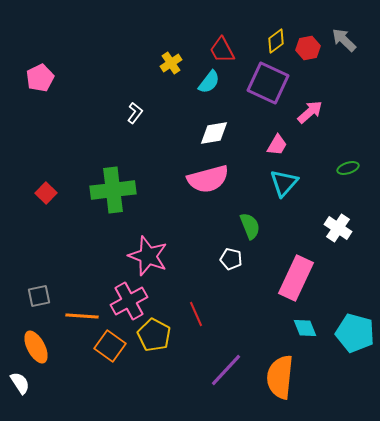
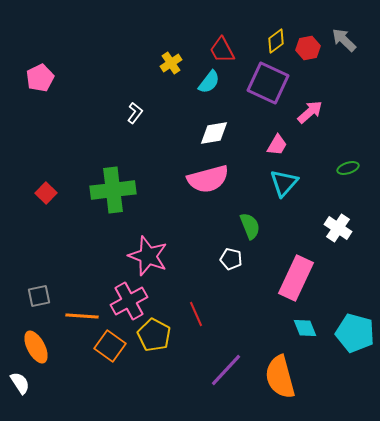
orange semicircle: rotated 21 degrees counterclockwise
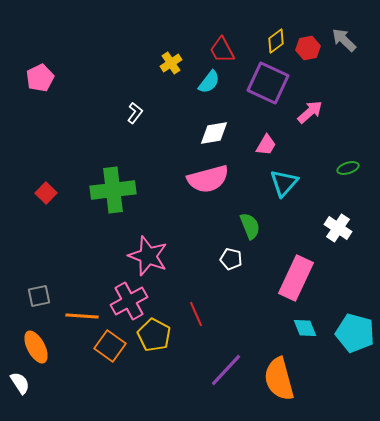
pink trapezoid: moved 11 px left
orange semicircle: moved 1 px left, 2 px down
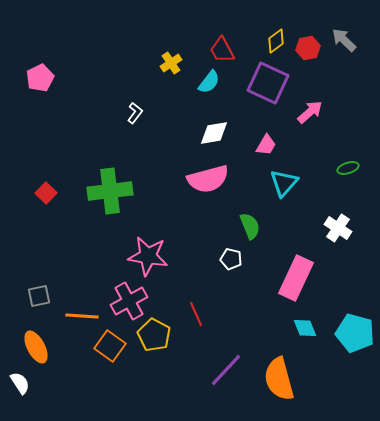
green cross: moved 3 px left, 1 px down
pink star: rotated 12 degrees counterclockwise
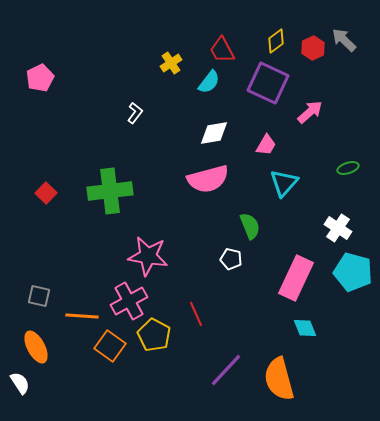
red hexagon: moved 5 px right; rotated 15 degrees counterclockwise
gray square: rotated 25 degrees clockwise
cyan pentagon: moved 2 px left, 61 px up
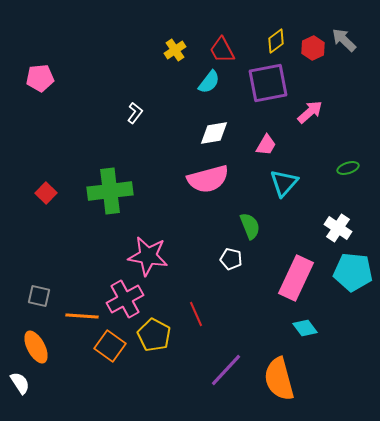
yellow cross: moved 4 px right, 13 px up
pink pentagon: rotated 20 degrees clockwise
purple square: rotated 36 degrees counterclockwise
cyan pentagon: rotated 9 degrees counterclockwise
pink cross: moved 4 px left, 2 px up
cyan diamond: rotated 15 degrees counterclockwise
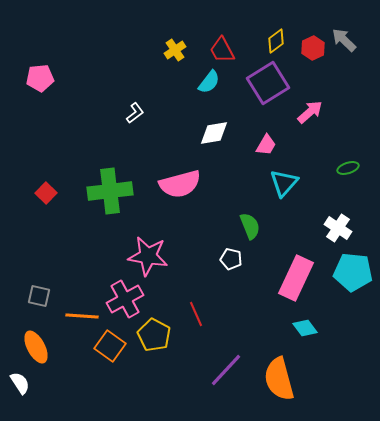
purple square: rotated 21 degrees counterclockwise
white L-shape: rotated 15 degrees clockwise
pink semicircle: moved 28 px left, 5 px down
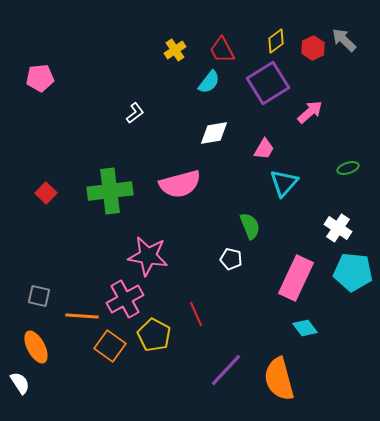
pink trapezoid: moved 2 px left, 4 px down
